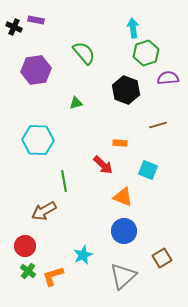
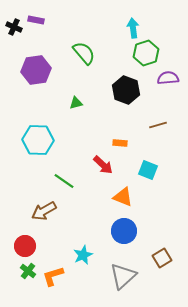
green line: rotated 45 degrees counterclockwise
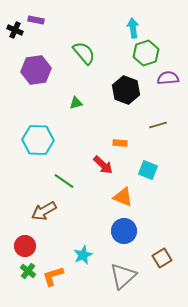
black cross: moved 1 px right, 3 px down
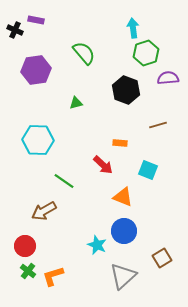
cyan star: moved 14 px right, 10 px up; rotated 24 degrees counterclockwise
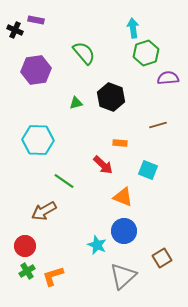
black hexagon: moved 15 px left, 7 px down
green cross: moved 1 px left; rotated 21 degrees clockwise
